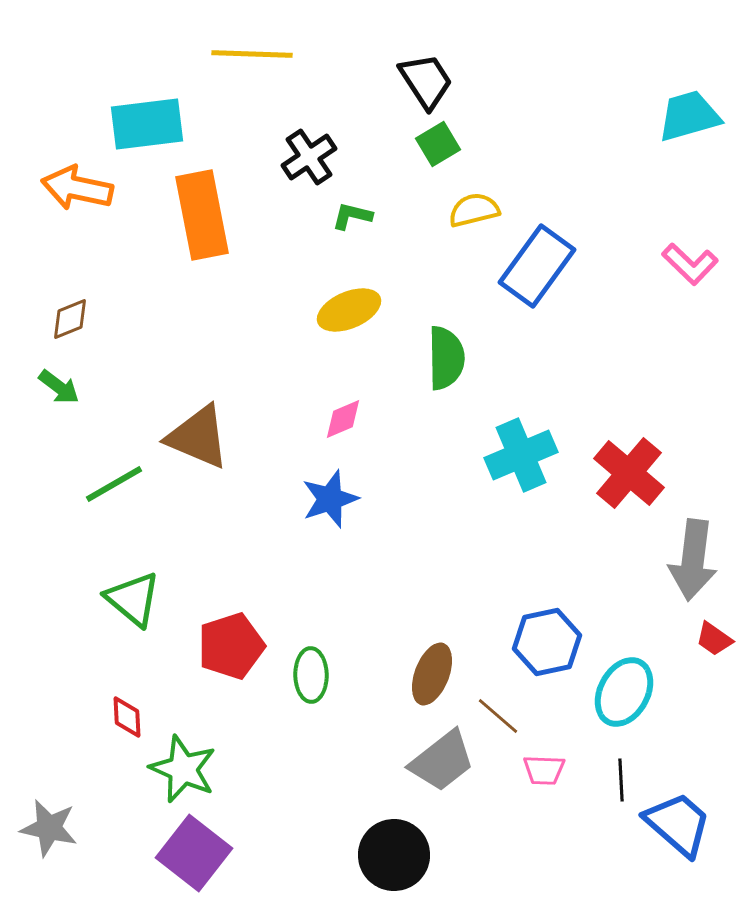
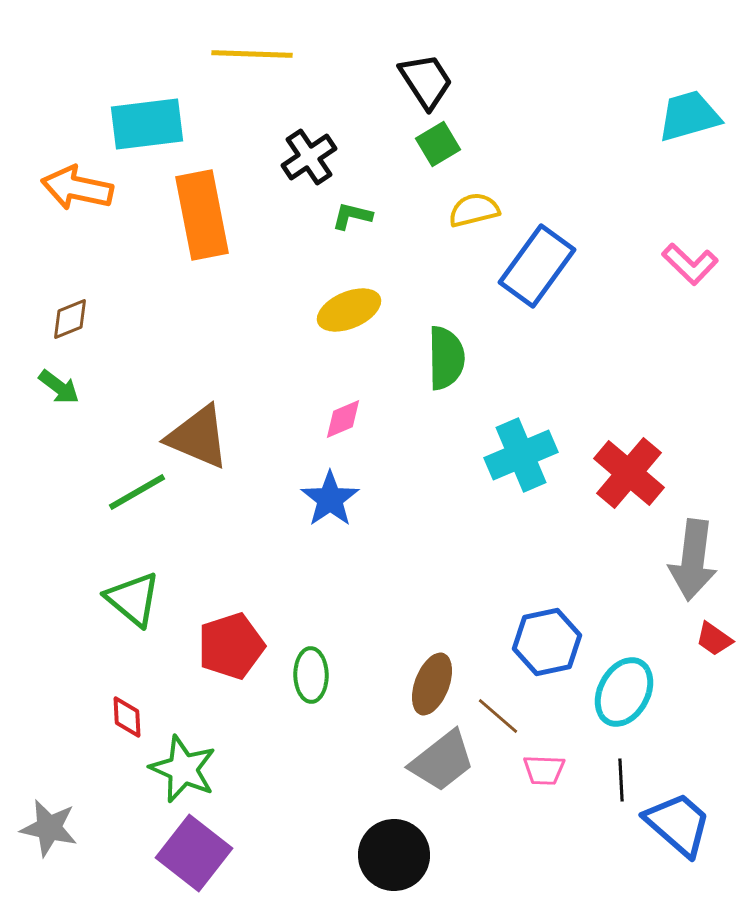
green line: moved 23 px right, 8 px down
blue star: rotated 16 degrees counterclockwise
brown ellipse: moved 10 px down
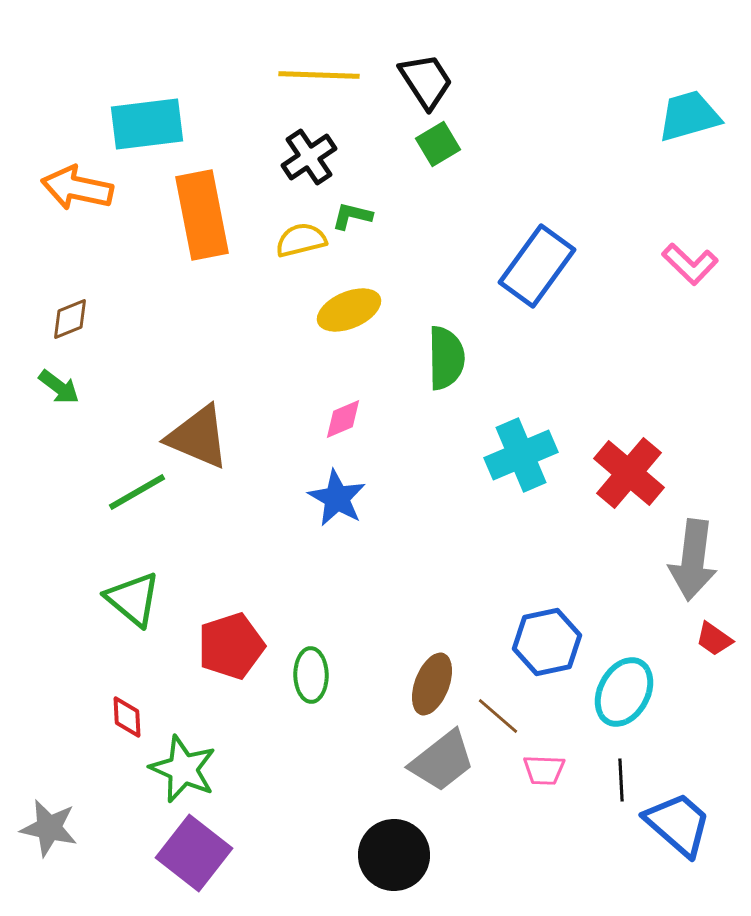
yellow line: moved 67 px right, 21 px down
yellow semicircle: moved 173 px left, 30 px down
blue star: moved 7 px right, 1 px up; rotated 8 degrees counterclockwise
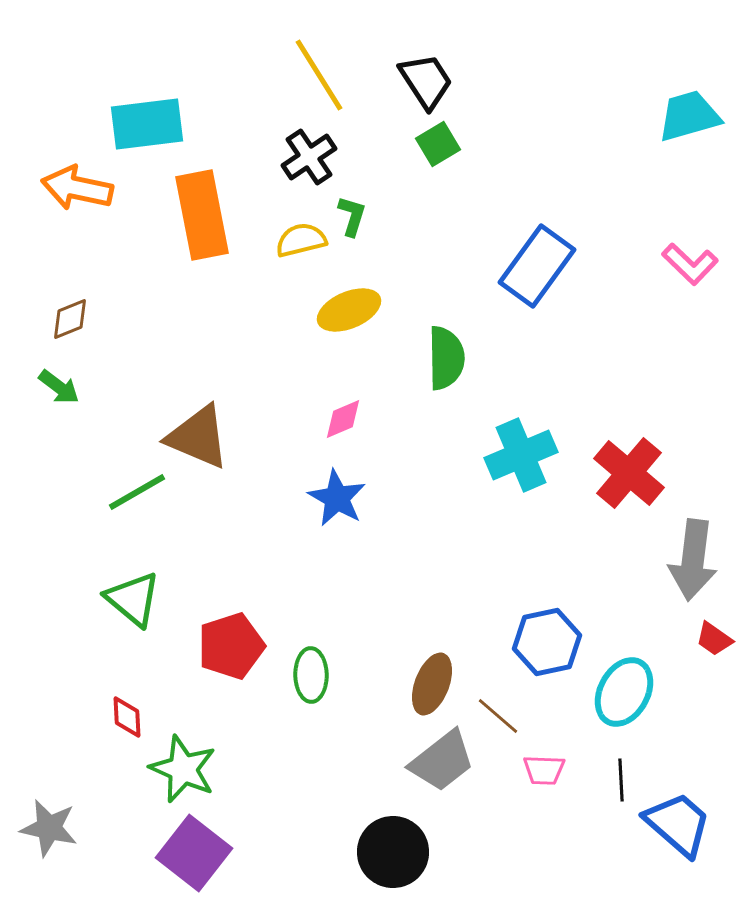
yellow line: rotated 56 degrees clockwise
green L-shape: rotated 93 degrees clockwise
black circle: moved 1 px left, 3 px up
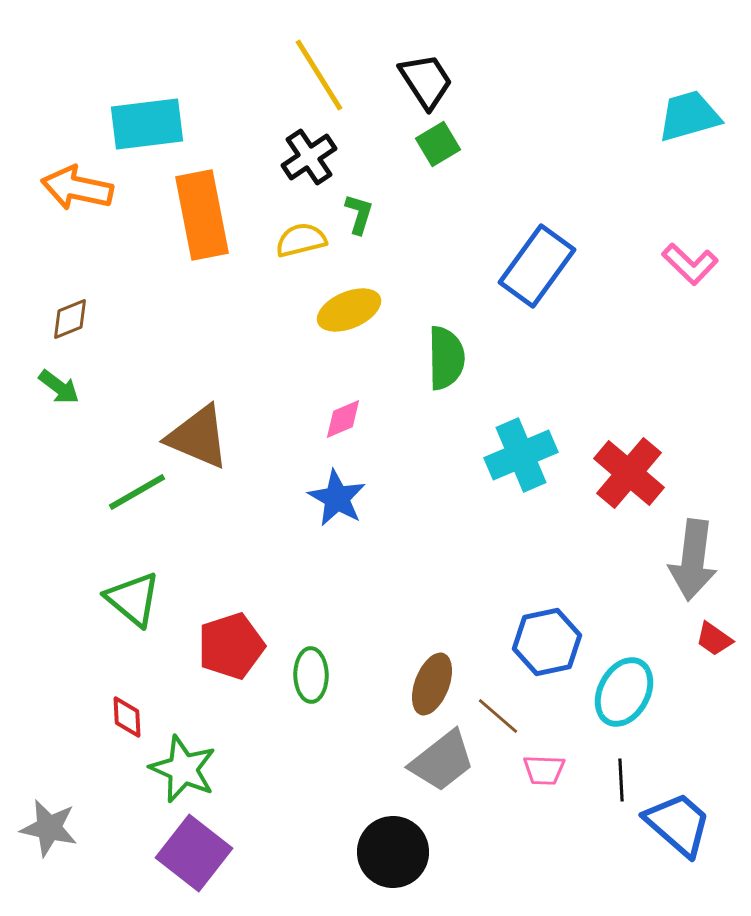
green L-shape: moved 7 px right, 2 px up
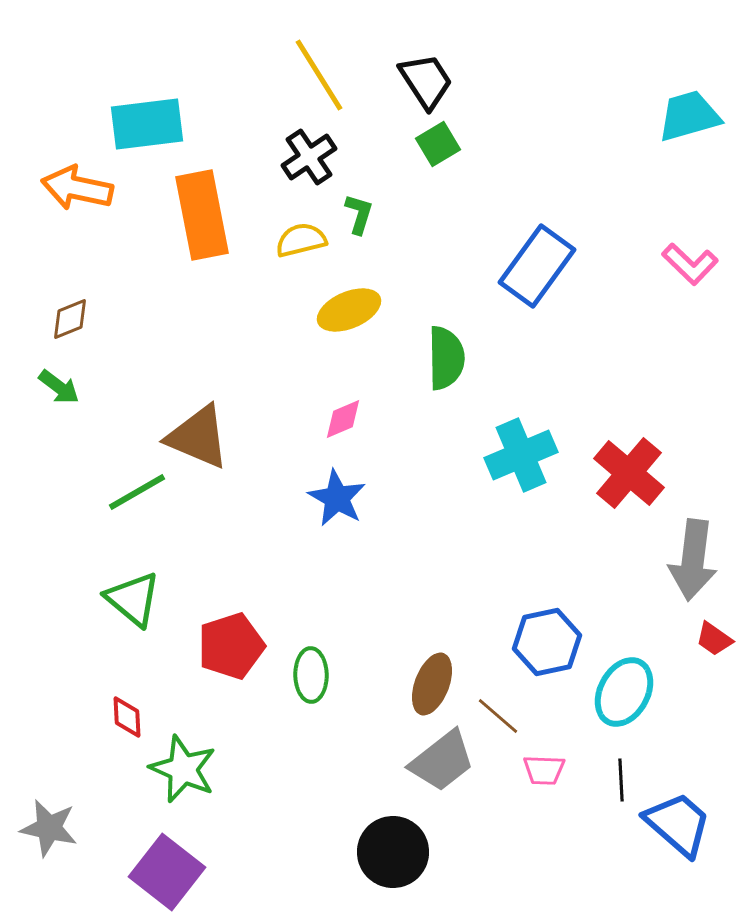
purple square: moved 27 px left, 19 px down
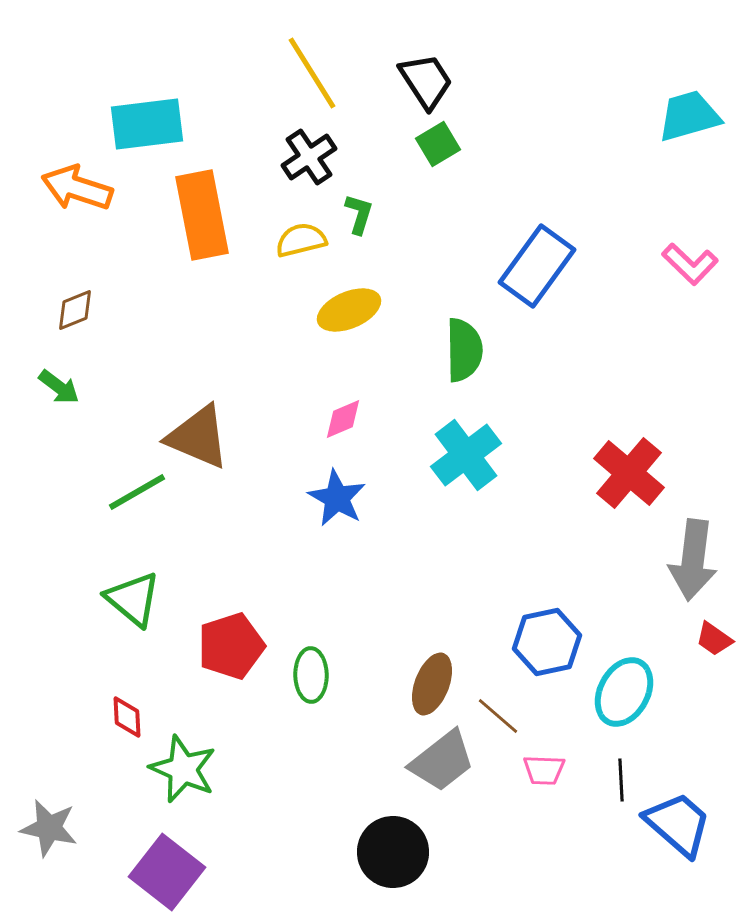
yellow line: moved 7 px left, 2 px up
orange arrow: rotated 6 degrees clockwise
brown diamond: moved 5 px right, 9 px up
green semicircle: moved 18 px right, 8 px up
cyan cross: moved 55 px left; rotated 14 degrees counterclockwise
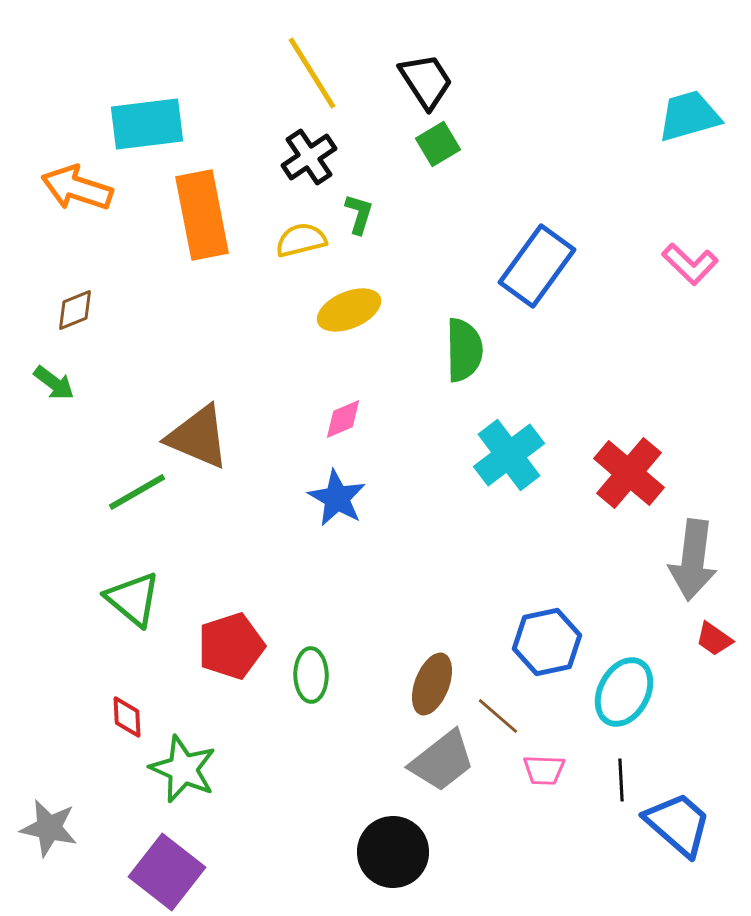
green arrow: moved 5 px left, 4 px up
cyan cross: moved 43 px right
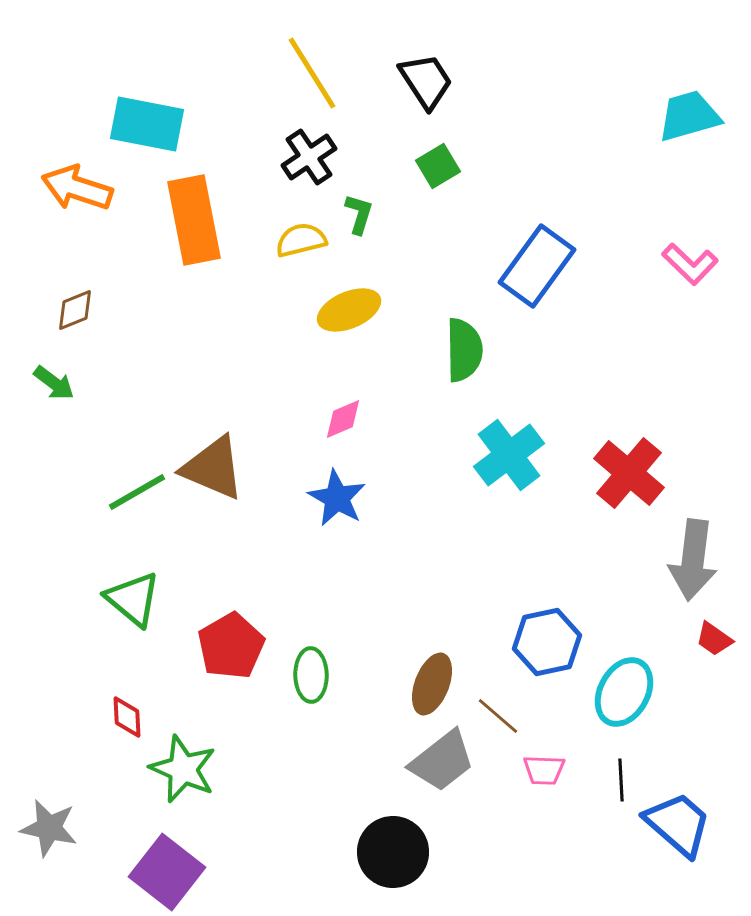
cyan rectangle: rotated 18 degrees clockwise
green square: moved 22 px down
orange rectangle: moved 8 px left, 5 px down
brown triangle: moved 15 px right, 31 px down
red pentagon: rotated 12 degrees counterclockwise
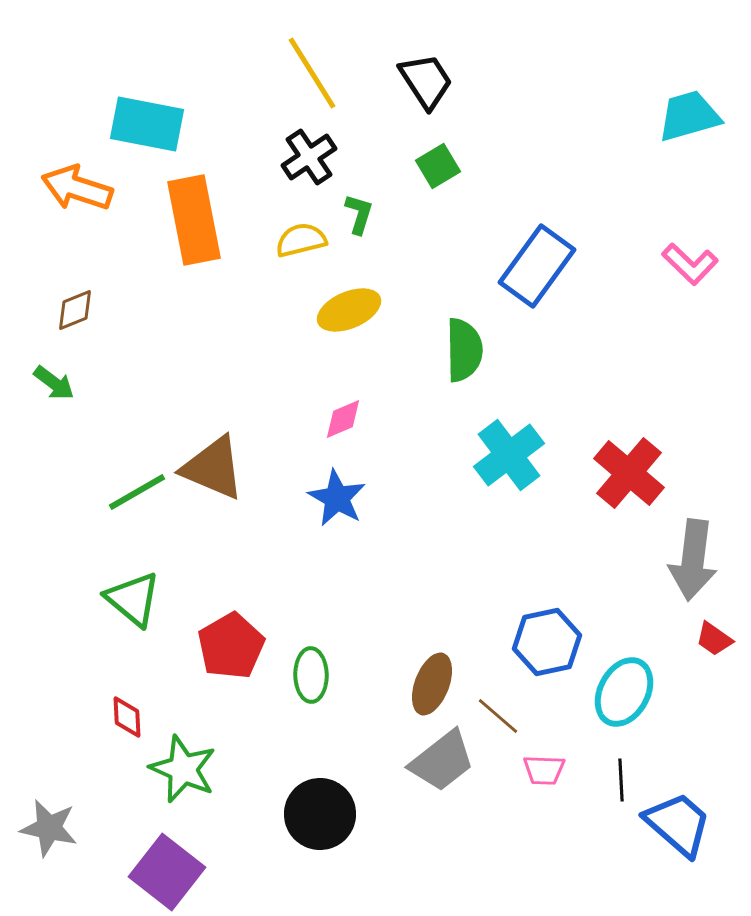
black circle: moved 73 px left, 38 px up
